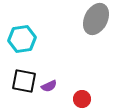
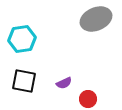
gray ellipse: rotated 40 degrees clockwise
purple semicircle: moved 15 px right, 3 px up
red circle: moved 6 px right
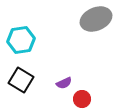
cyan hexagon: moved 1 px left, 1 px down
black square: moved 3 px left, 1 px up; rotated 20 degrees clockwise
red circle: moved 6 px left
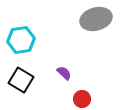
gray ellipse: rotated 8 degrees clockwise
purple semicircle: moved 10 px up; rotated 112 degrees counterclockwise
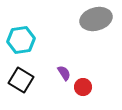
purple semicircle: rotated 14 degrees clockwise
red circle: moved 1 px right, 12 px up
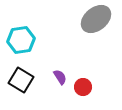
gray ellipse: rotated 24 degrees counterclockwise
purple semicircle: moved 4 px left, 4 px down
